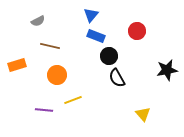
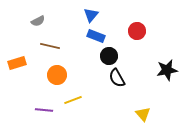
orange rectangle: moved 2 px up
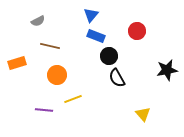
yellow line: moved 1 px up
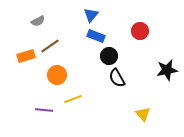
red circle: moved 3 px right
brown line: rotated 48 degrees counterclockwise
orange rectangle: moved 9 px right, 7 px up
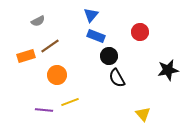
red circle: moved 1 px down
black star: moved 1 px right
yellow line: moved 3 px left, 3 px down
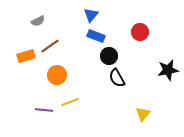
yellow triangle: rotated 21 degrees clockwise
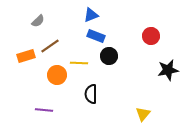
blue triangle: rotated 28 degrees clockwise
gray semicircle: rotated 16 degrees counterclockwise
red circle: moved 11 px right, 4 px down
black semicircle: moved 26 px left, 16 px down; rotated 30 degrees clockwise
yellow line: moved 9 px right, 39 px up; rotated 24 degrees clockwise
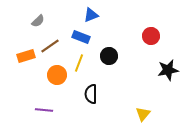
blue rectangle: moved 15 px left, 1 px down
yellow line: rotated 72 degrees counterclockwise
